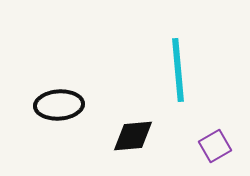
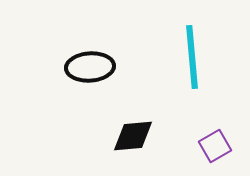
cyan line: moved 14 px right, 13 px up
black ellipse: moved 31 px right, 38 px up
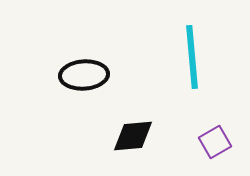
black ellipse: moved 6 px left, 8 px down
purple square: moved 4 px up
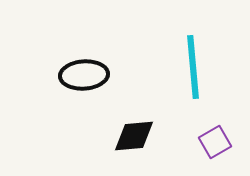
cyan line: moved 1 px right, 10 px down
black diamond: moved 1 px right
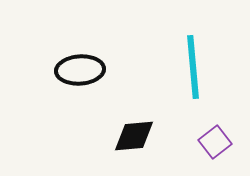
black ellipse: moved 4 px left, 5 px up
purple square: rotated 8 degrees counterclockwise
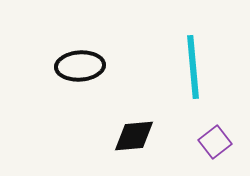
black ellipse: moved 4 px up
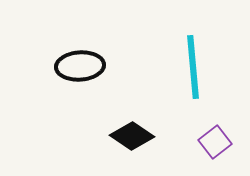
black diamond: moved 2 px left; rotated 39 degrees clockwise
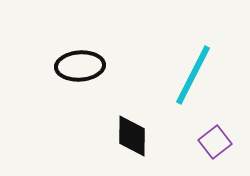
cyan line: moved 8 px down; rotated 32 degrees clockwise
black diamond: rotated 57 degrees clockwise
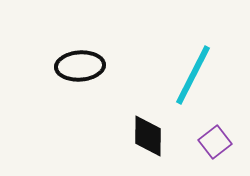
black diamond: moved 16 px right
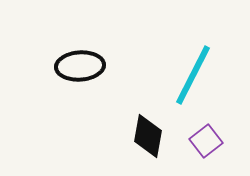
black diamond: rotated 9 degrees clockwise
purple square: moved 9 px left, 1 px up
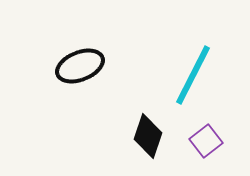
black ellipse: rotated 18 degrees counterclockwise
black diamond: rotated 9 degrees clockwise
